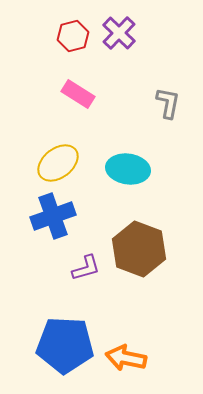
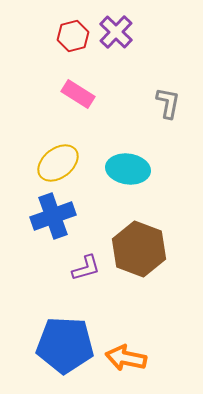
purple cross: moved 3 px left, 1 px up
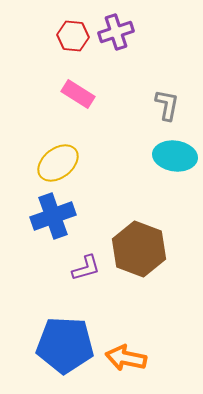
purple cross: rotated 28 degrees clockwise
red hexagon: rotated 20 degrees clockwise
gray L-shape: moved 1 px left, 2 px down
cyan ellipse: moved 47 px right, 13 px up
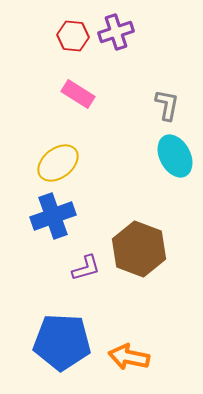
cyan ellipse: rotated 54 degrees clockwise
blue pentagon: moved 3 px left, 3 px up
orange arrow: moved 3 px right, 1 px up
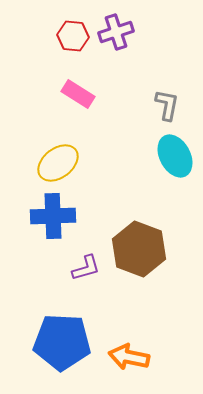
blue cross: rotated 18 degrees clockwise
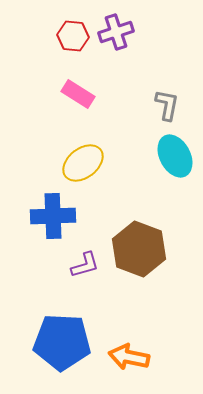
yellow ellipse: moved 25 px right
purple L-shape: moved 1 px left, 3 px up
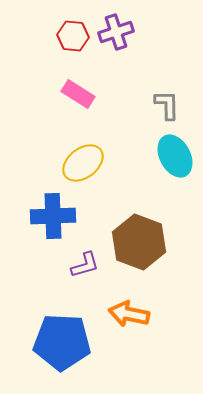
gray L-shape: rotated 12 degrees counterclockwise
brown hexagon: moved 7 px up
orange arrow: moved 43 px up
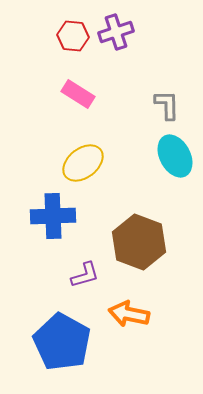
purple L-shape: moved 10 px down
blue pentagon: rotated 26 degrees clockwise
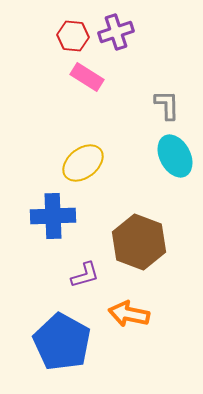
pink rectangle: moved 9 px right, 17 px up
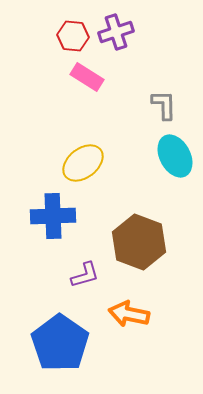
gray L-shape: moved 3 px left
blue pentagon: moved 2 px left, 1 px down; rotated 6 degrees clockwise
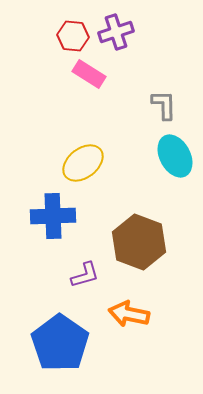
pink rectangle: moved 2 px right, 3 px up
